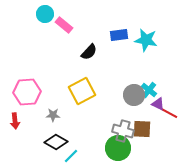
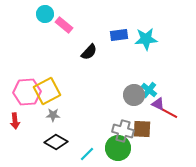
cyan star: moved 1 px up; rotated 15 degrees counterclockwise
yellow square: moved 35 px left
cyan line: moved 16 px right, 2 px up
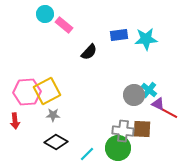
gray cross: rotated 10 degrees counterclockwise
